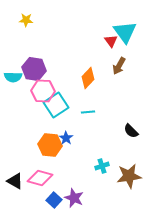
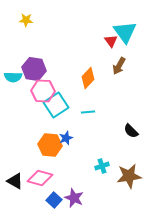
blue star: rotated 16 degrees clockwise
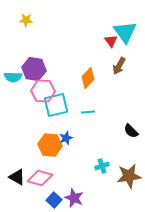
cyan square: rotated 20 degrees clockwise
black triangle: moved 2 px right, 4 px up
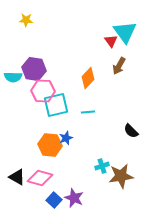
brown star: moved 8 px left
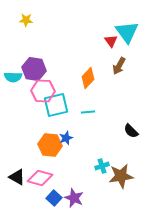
cyan triangle: moved 2 px right
blue square: moved 2 px up
